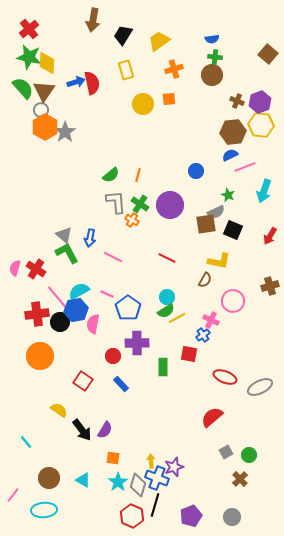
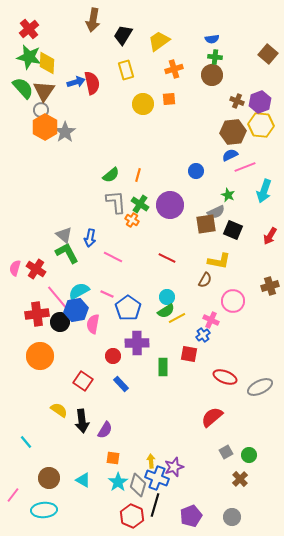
black arrow at (82, 430): moved 9 px up; rotated 30 degrees clockwise
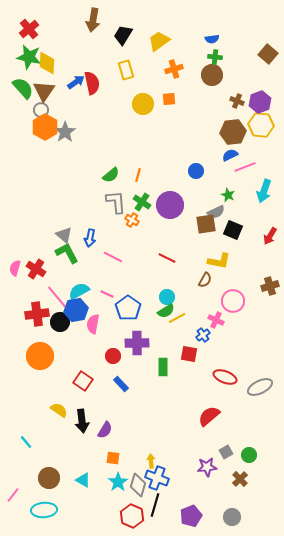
blue arrow at (76, 82): rotated 18 degrees counterclockwise
green cross at (140, 204): moved 2 px right, 2 px up
pink cross at (211, 320): moved 5 px right
red semicircle at (212, 417): moved 3 px left, 1 px up
purple star at (174, 467): moved 33 px right; rotated 12 degrees clockwise
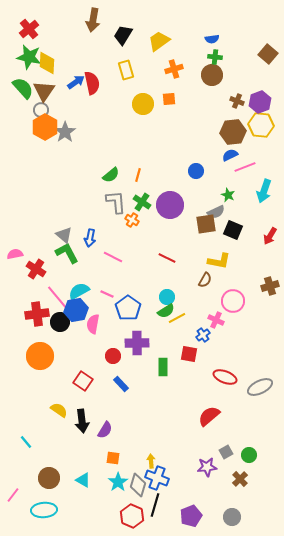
pink semicircle at (15, 268): moved 14 px up; rotated 63 degrees clockwise
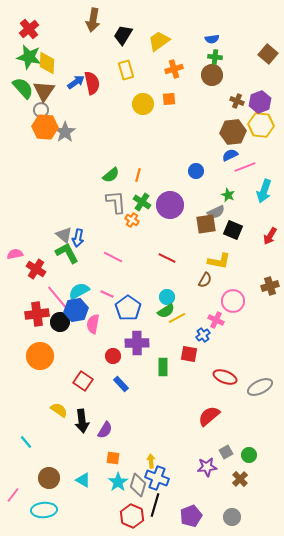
orange hexagon at (45, 127): rotated 25 degrees counterclockwise
blue arrow at (90, 238): moved 12 px left
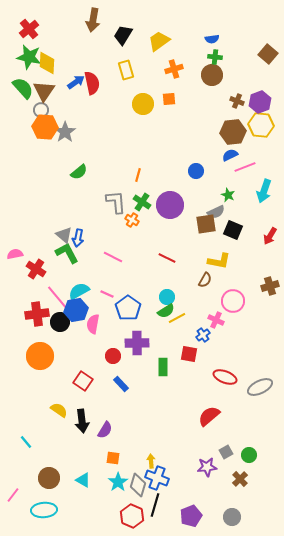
green semicircle at (111, 175): moved 32 px left, 3 px up
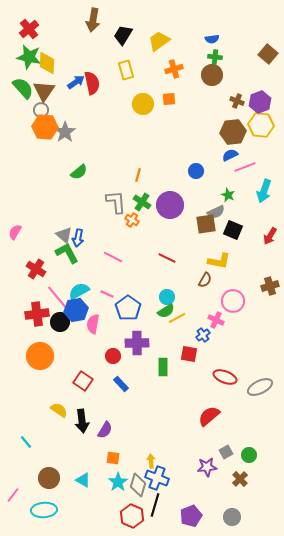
pink semicircle at (15, 254): moved 22 px up; rotated 49 degrees counterclockwise
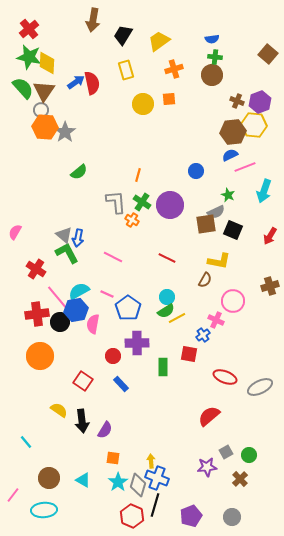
yellow hexagon at (261, 125): moved 7 px left
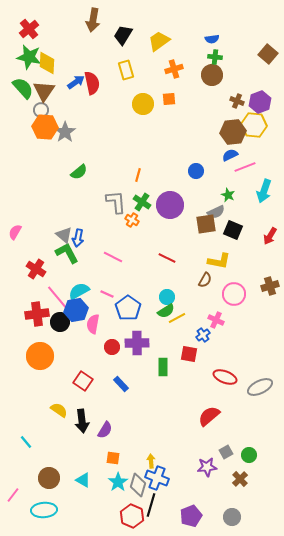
pink circle at (233, 301): moved 1 px right, 7 px up
red circle at (113, 356): moved 1 px left, 9 px up
black line at (155, 505): moved 4 px left
